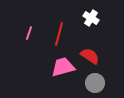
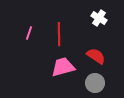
white cross: moved 8 px right
red line: rotated 15 degrees counterclockwise
red semicircle: moved 6 px right
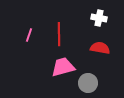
white cross: rotated 21 degrees counterclockwise
pink line: moved 2 px down
red semicircle: moved 4 px right, 8 px up; rotated 24 degrees counterclockwise
gray circle: moved 7 px left
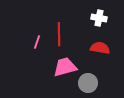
pink line: moved 8 px right, 7 px down
pink trapezoid: moved 2 px right
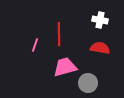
white cross: moved 1 px right, 2 px down
pink line: moved 2 px left, 3 px down
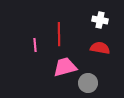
pink line: rotated 24 degrees counterclockwise
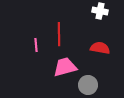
white cross: moved 9 px up
pink line: moved 1 px right
gray circle: moved 2 px down
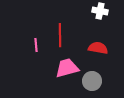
red line: moved 1 px right, 1 px down
red semicircle: moved 2 px left
pink trapezoid: moved 2 px right, 1 px down
gray circle: moved 4 px right, 4 px up
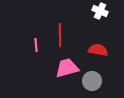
white cross: rotated 14 degrees clockwise
red semicircle: moved 2 px down
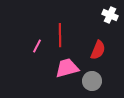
white cross: moved 10 px right, 4 px down
pink line: moved 1 px right, 1 px down; rotated 32 degrees clockwise
red semicircle: rotated 102 degrees clockwise
